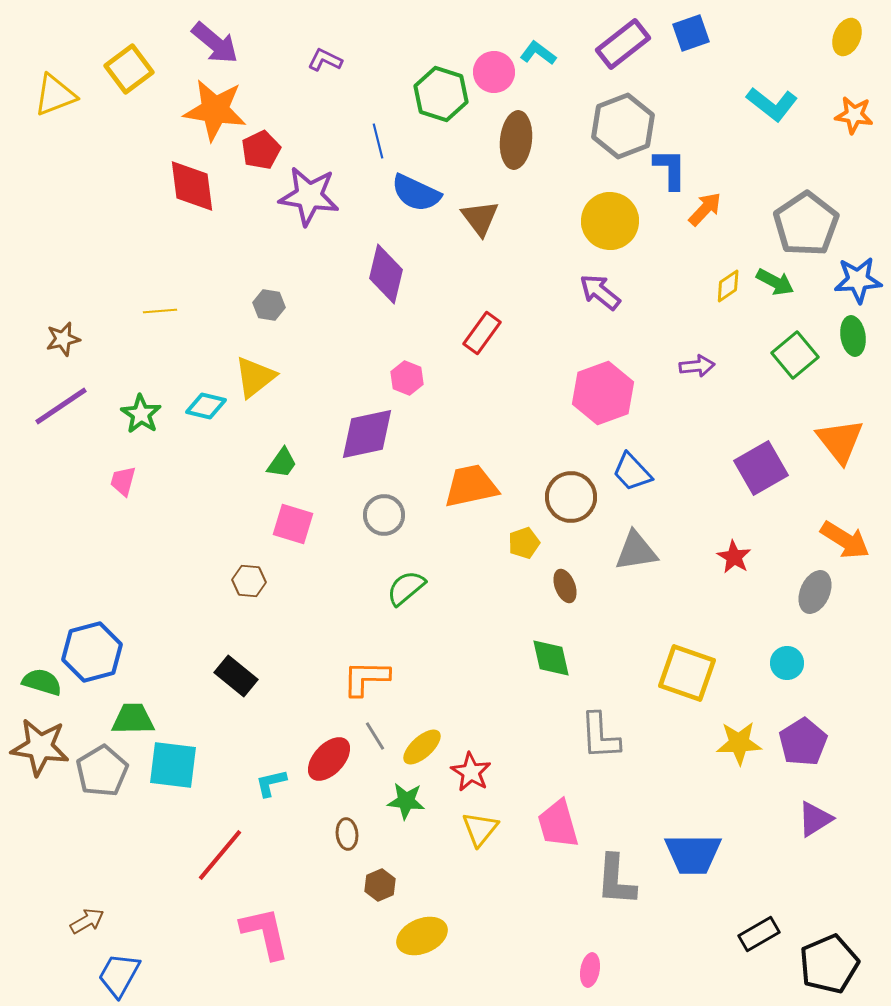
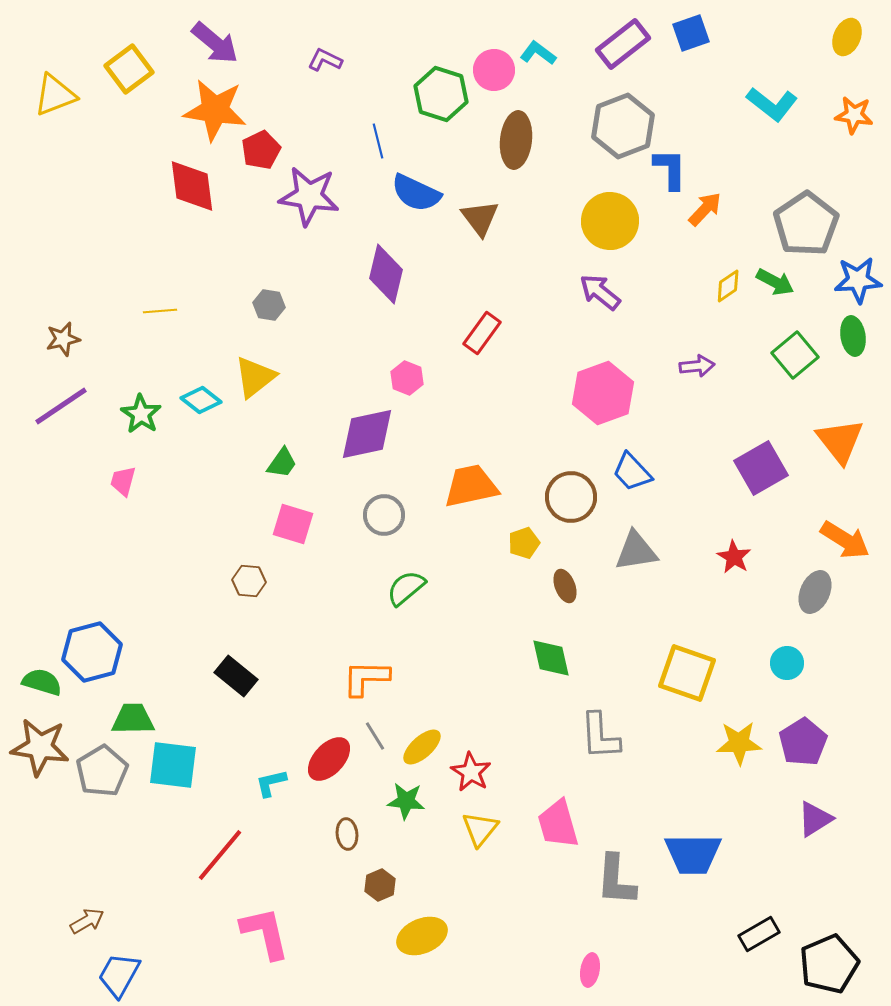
pink circle at (494, 72): moved 2 px up
cyan diamond at (206, 406): moved 5 px left, 6 px up; rotated 24 degrees clockwise
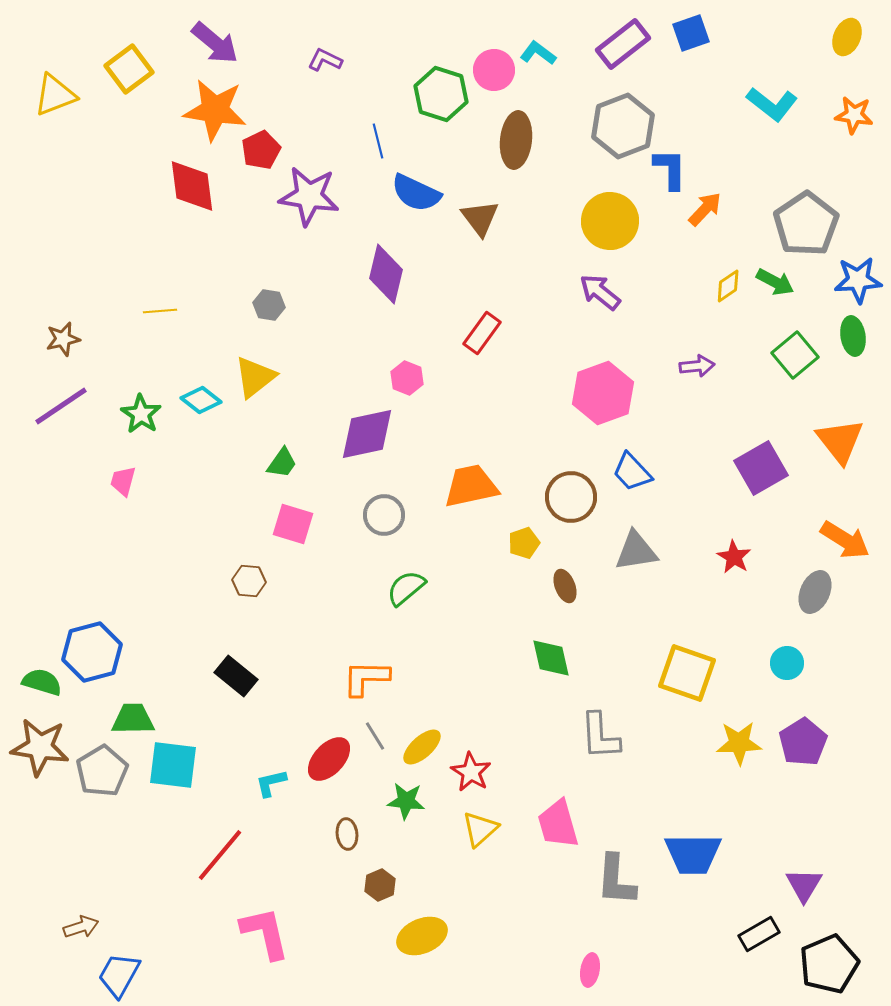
purple triangle at (815, 819): moved 11 px left, 66 px down; rotated 27 degrees counterclockwise
yellow triangle at (480, 829): rotated 9 degrees clockwise
brown arrow at (87, 921): moved 6 px left, 6 px down; rotated 12 degrees clockwise
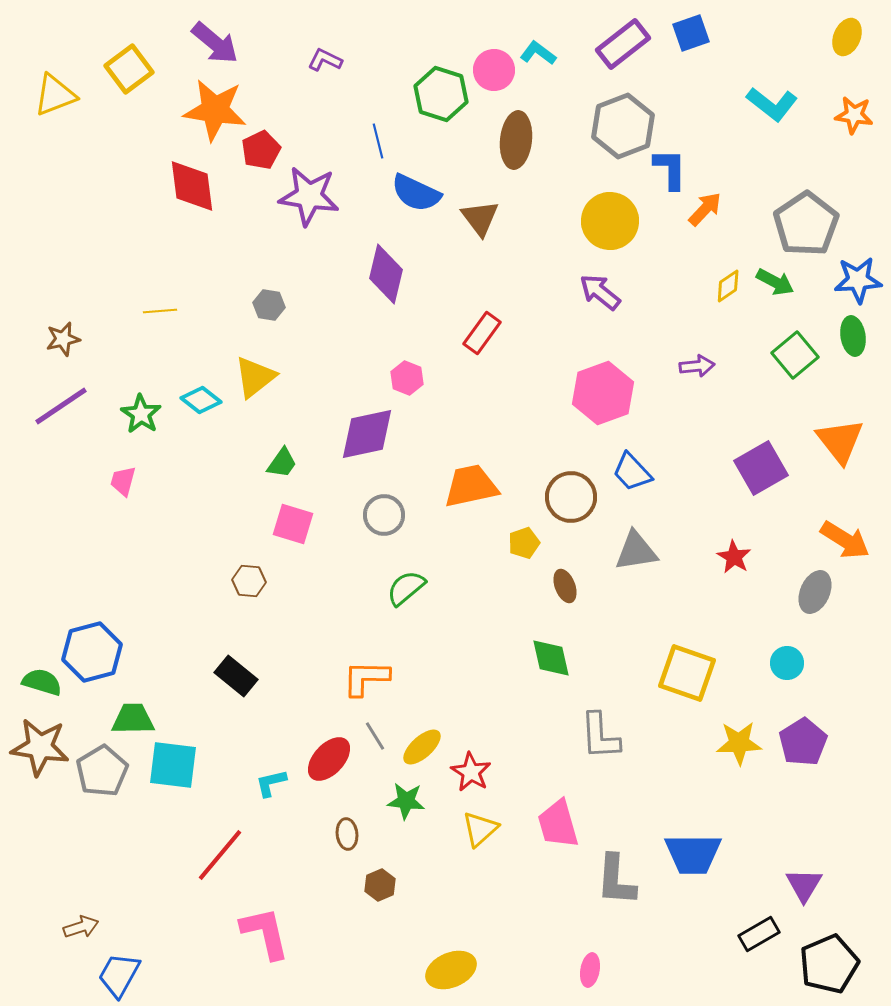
yellow ellipse at (422, 936): moved 29 px right, 34 px down
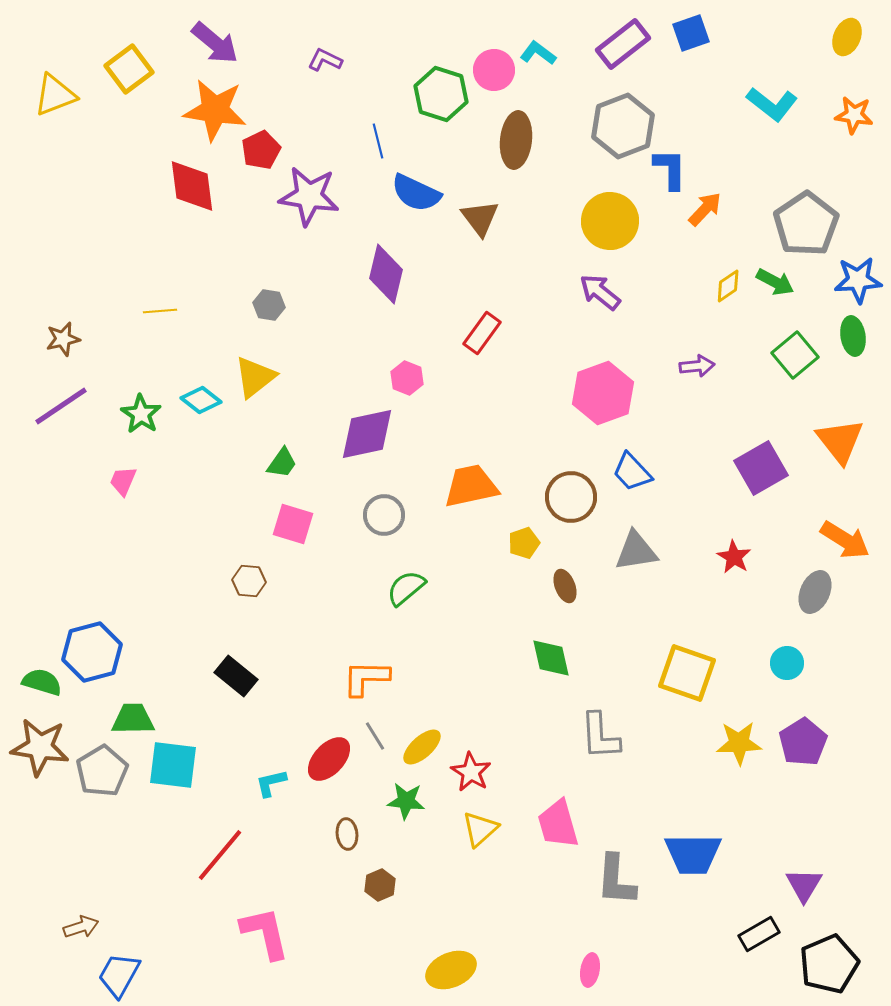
pink trapezoid at (123, 481): rotated 8 degrees clockwise
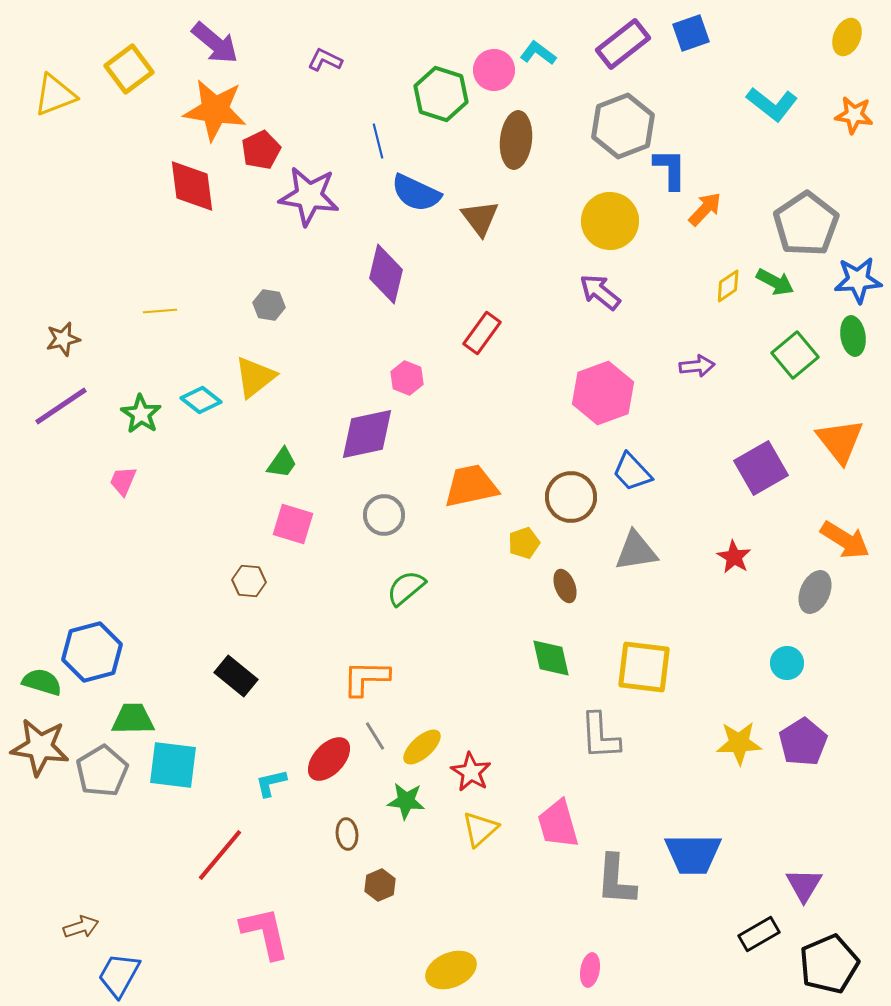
yellow square at (687, 673): moved 43 px left, 6 px up; rotated 12 degrees counterclockwise
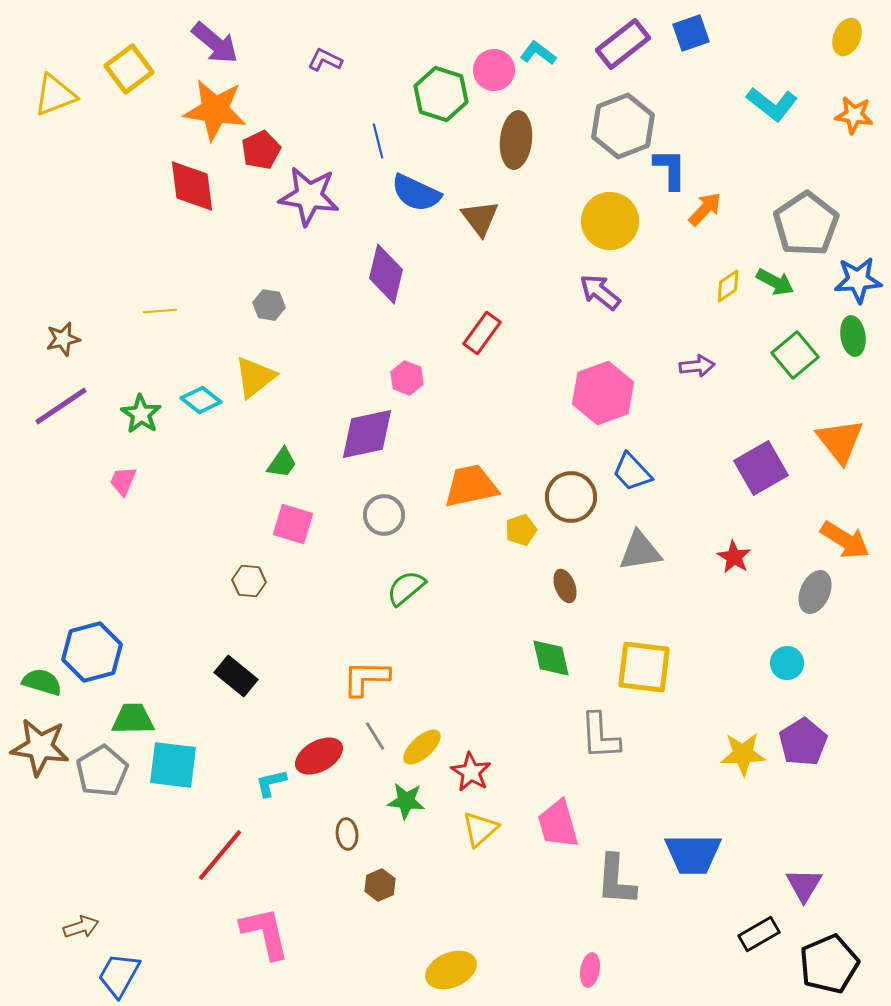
yellow pentagon at (524, 543): moved 3 px left, 13 px up
gray triangle at (636, 551): moved 4 px right
yellow star at (739, 743): moved 4 px right, 11 px down
red ellipse at (329, 759): moved 10 px left, 3 px up; rotated 18 degrees clockwise
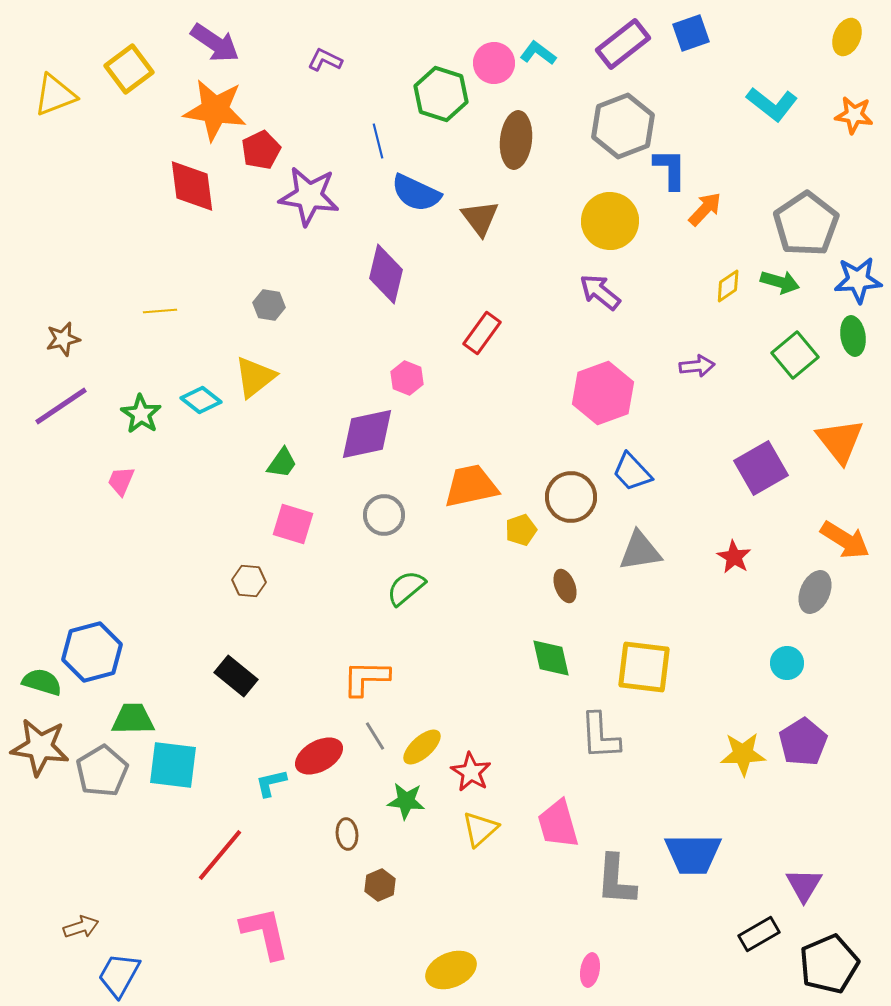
purple arrow at (215, 43): rotated 6 degrees counterclockwise
pink circle at (494, 70): moved 7 px up
green arrow at (775, 282): moved 5 px right; rotated 12 degrees counterclockwise
pink trapezoid at (123, 481): moved 2 px left
